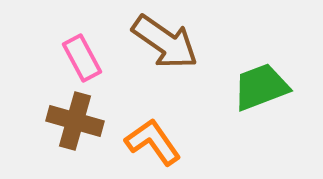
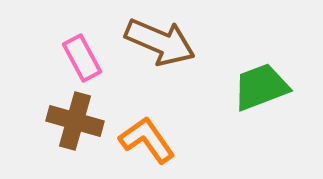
brown arrow: moved 5 px left; rotated 12 degrees counterclockwise
orange L-shape: moved 6 px left, 2 px up
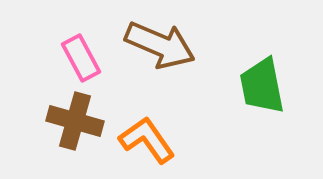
brown arrow: moved 3 px down
pink rectangle: moved 1 px left
green trapezoid: moved 1 px right, 1 px up; rotated 80 degrees counterclockwise
